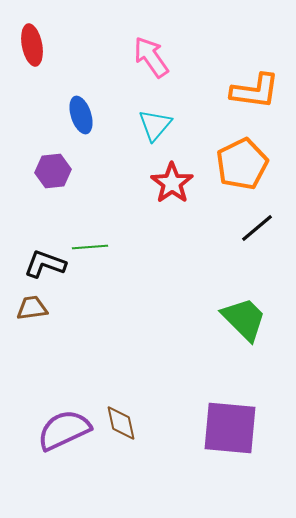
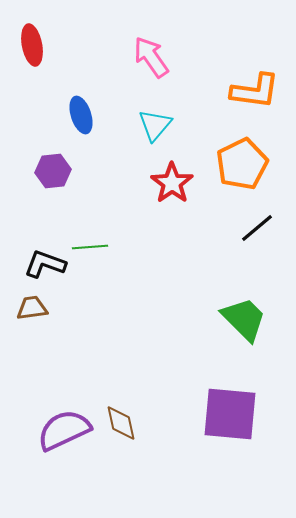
purple square: moved 14 px up
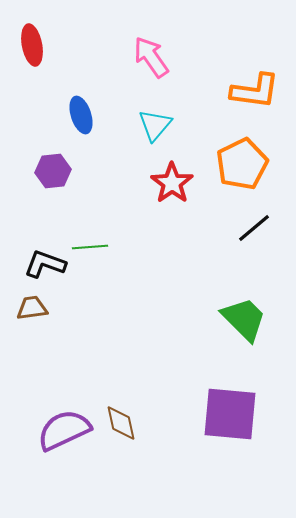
black line: moved 3 px left
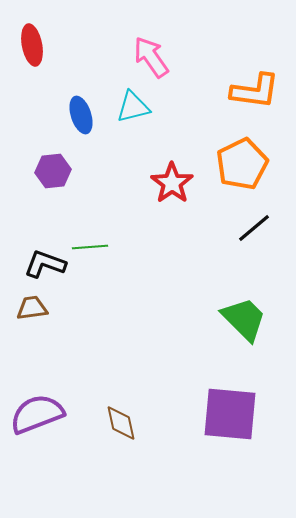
cyan triangle: moved 22 px left, 18 px up; rotated 36 degrees clockwise
purple semicircle: moved 27 px left, 16 px up; rotated 4 degrees clockwise
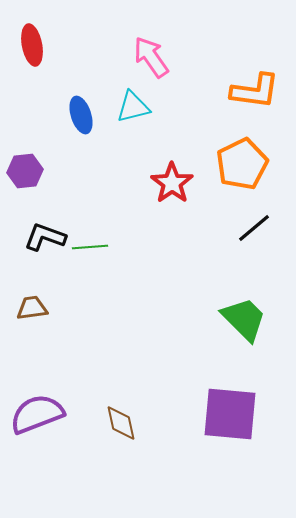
purple hexagon: moved 28 px left
black L-shape: moved 27 px up
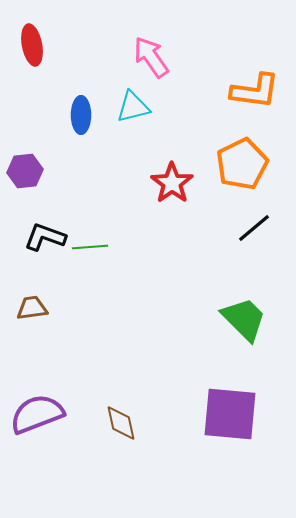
blue ellipse: rotated 18 degrees clockwise
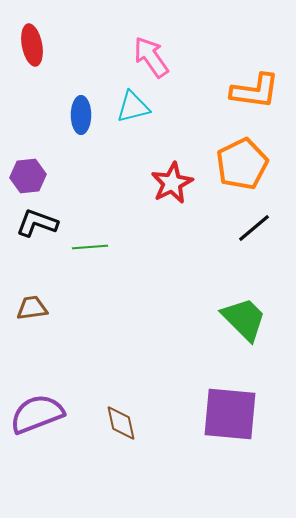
purple hexagon: moved 3 px right, 5 px down
red star: rotated 9 degrees clockwise
black L-shape: moved 8 px left, 14 px up
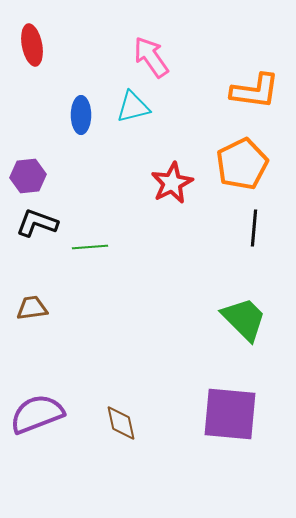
black line: rotated 45 degrees counterclockwise
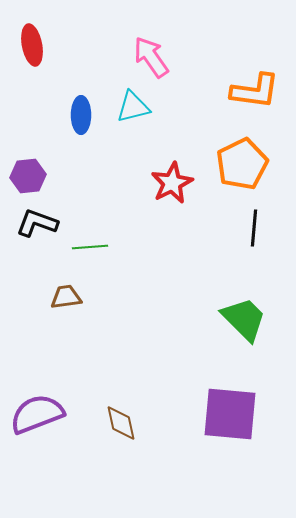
brown trapezoid: moved 34 px right, 11 px up
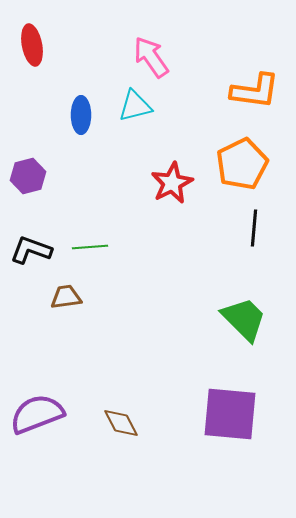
cyan triangle: moved 2 px right, 1 px up
purple hexagon: rotated 8 degrees counterclockwise
black L-shape: moved 6 px left, 27 px down
brown diamond: rotated 15 degrees counterclockwise
